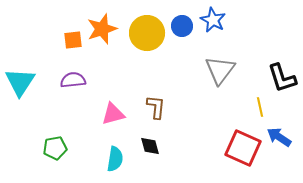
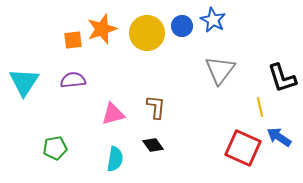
cyan triangle: moved 4 px right
black diamond: moved 3 px right, 1 px up; rotated 20 degrees counterclockwise
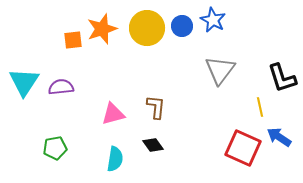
yellow circle: moved 5 px up
purple semicircle: moved 12 px left, 7 px down
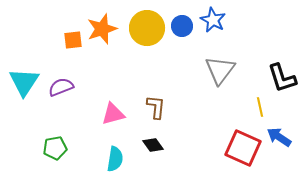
purple semicircle: rotated 15 degrees counterclockwise
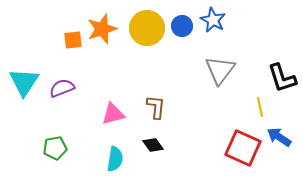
purple semicircle: moved 1 px right, 1 px down
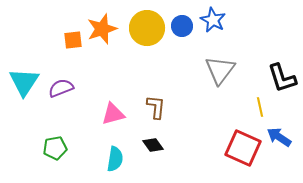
purple semicircle: moved 1 px left
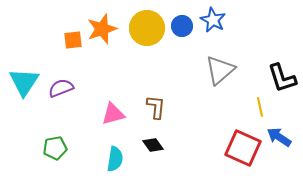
gray triangle: rotated 12 degrees clockwise
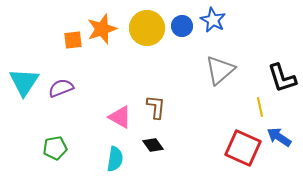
pink triangle: moved 7 px right, 3 px down; rotated 45 degrees clockwise
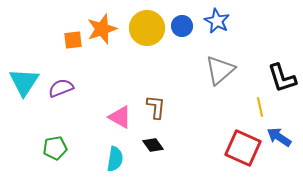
blue star: moved 4 px right, 1 px down
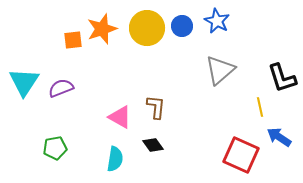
red square: moved 2 px left, 7 px down
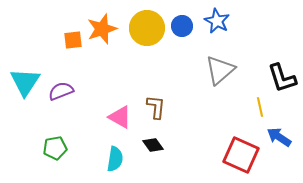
cyan triangle: moved 1 px right
purple semicircle: moved 3 px down
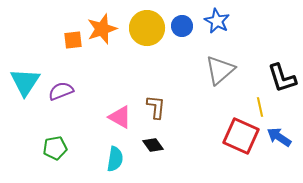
red square: moved 19 px up
